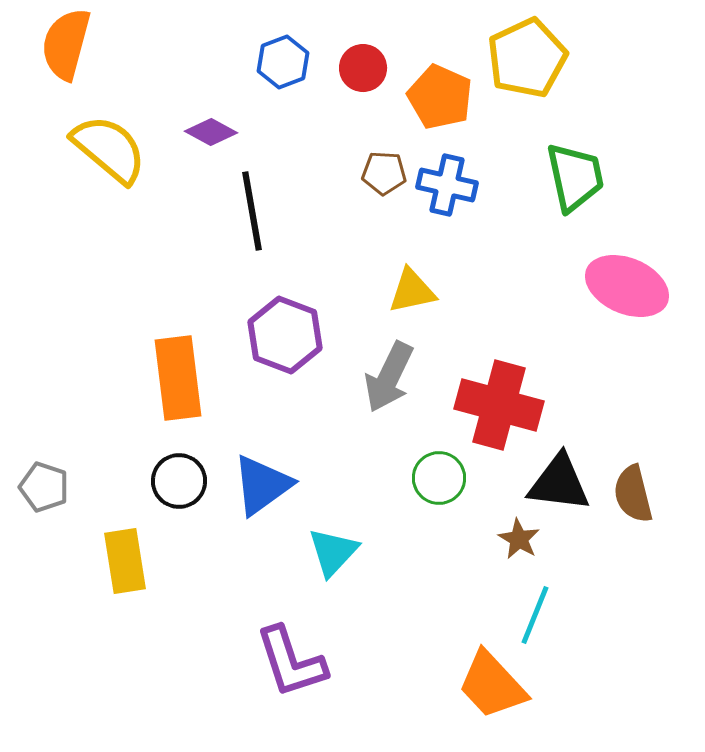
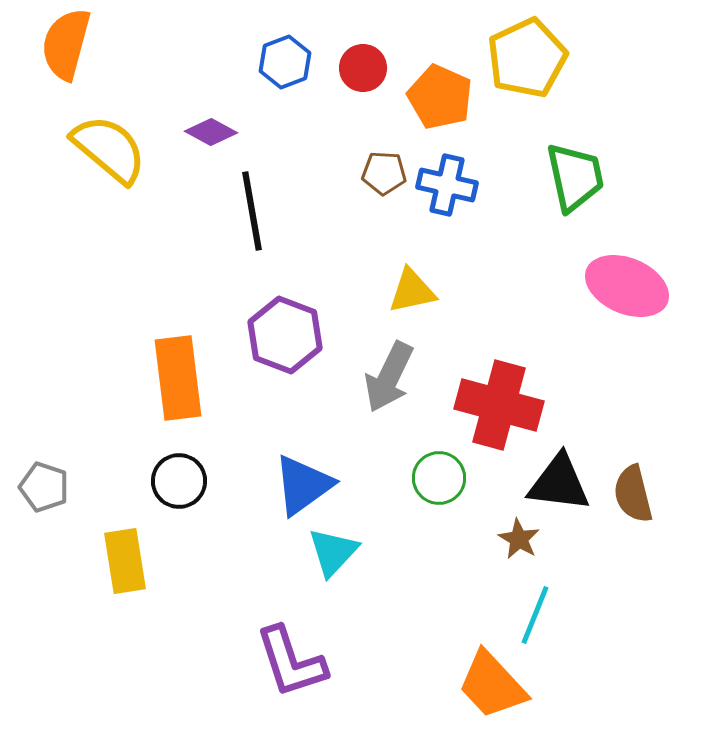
blue hexagon: moved 2 px right
blue triangle: moved 41 px right
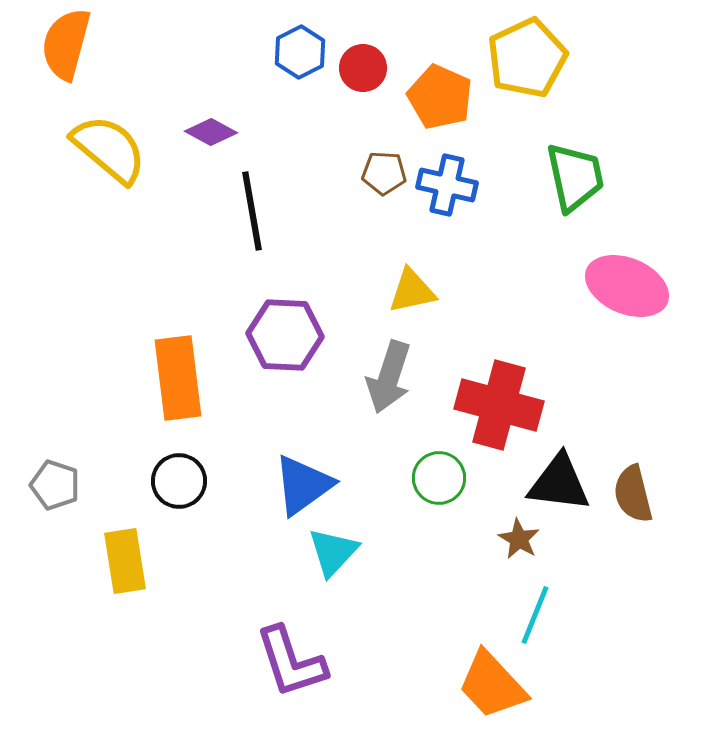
blue hexagon: moved 15 px right, 10 px up; rotated 6 degrees counterclockwise
purple hexagon: rotated 18 degrees counterclockwise
gray arrow: rotated 8 degrees counterclockwise
gray pentagon: moved 11 px right, 2 px up
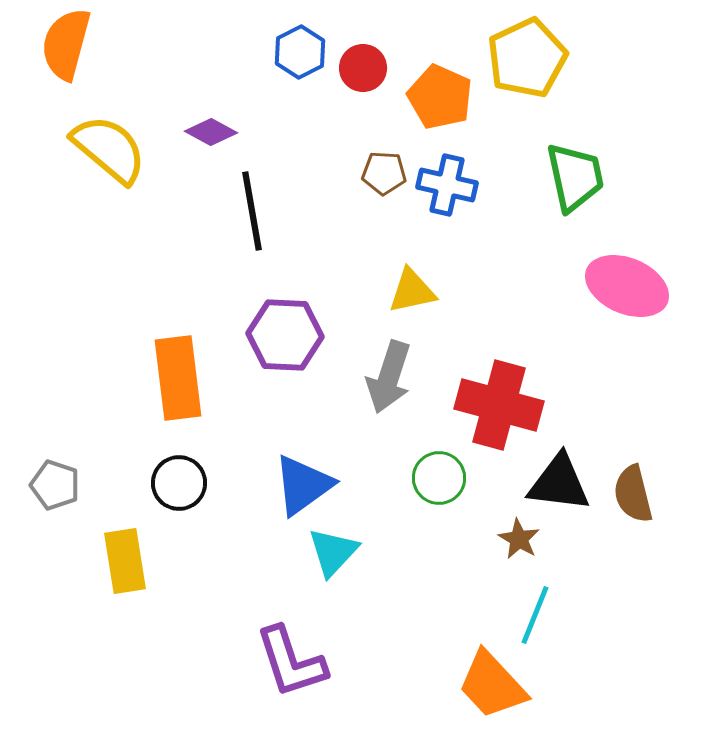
black circle: moved 2 px down
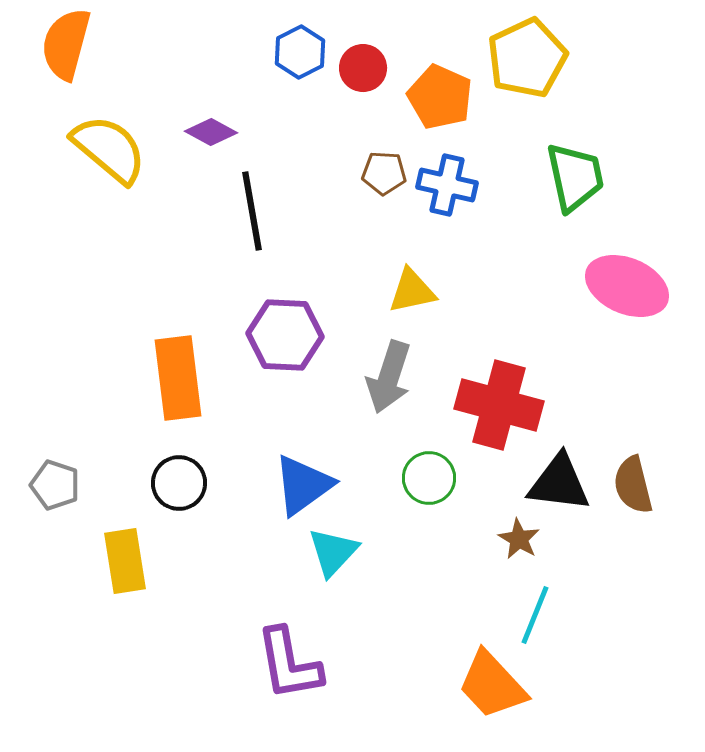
green circle: moved 10 px left
brown semicircle: moved 9 px up
purple L-shape: moved 2 px left, 2 px down; rotated 8 degrees clockwise
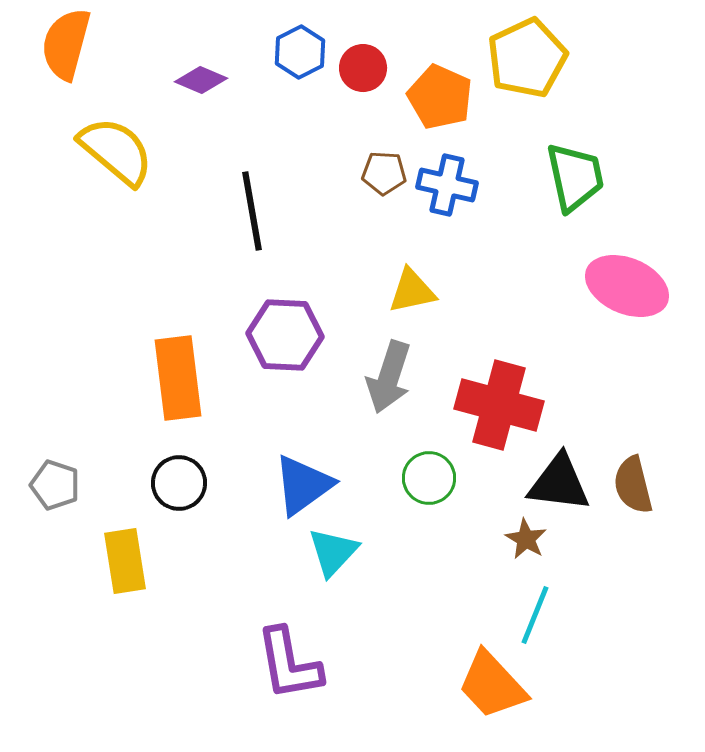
purple diamond: moved 10 px left, 52 px up; rotated 6 degrees counterclockwise
yellow semicircle: moved 7 px right, 2 px down
brown star: moved 7 px right
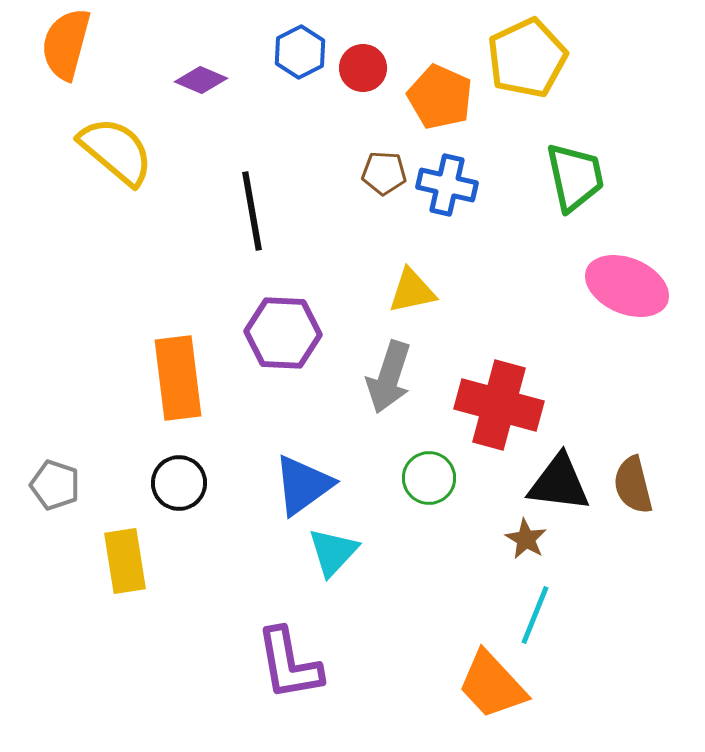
purple hexagon: moved 2 px left, 2 px up
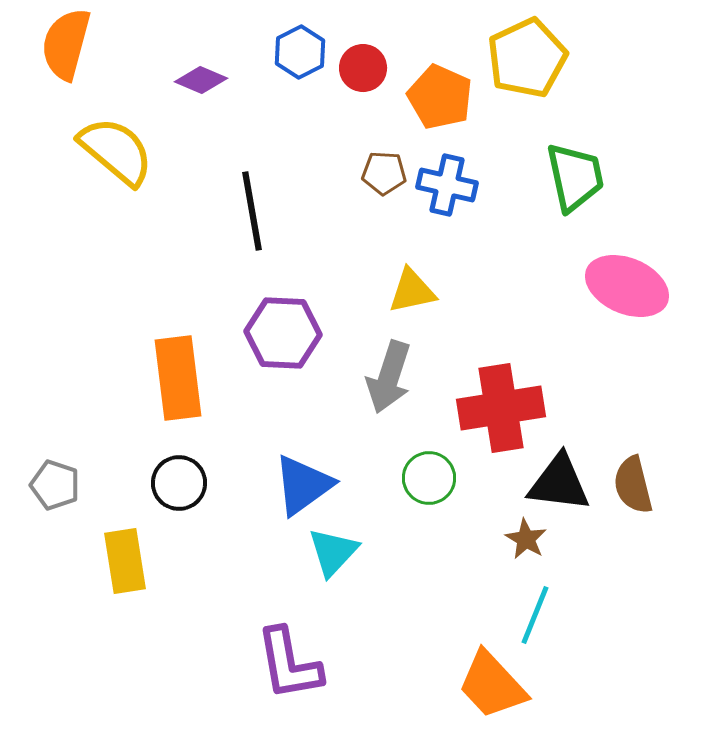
red cross: moved 2 px right, 3 px down; rotated 24 degrees counterclockwise
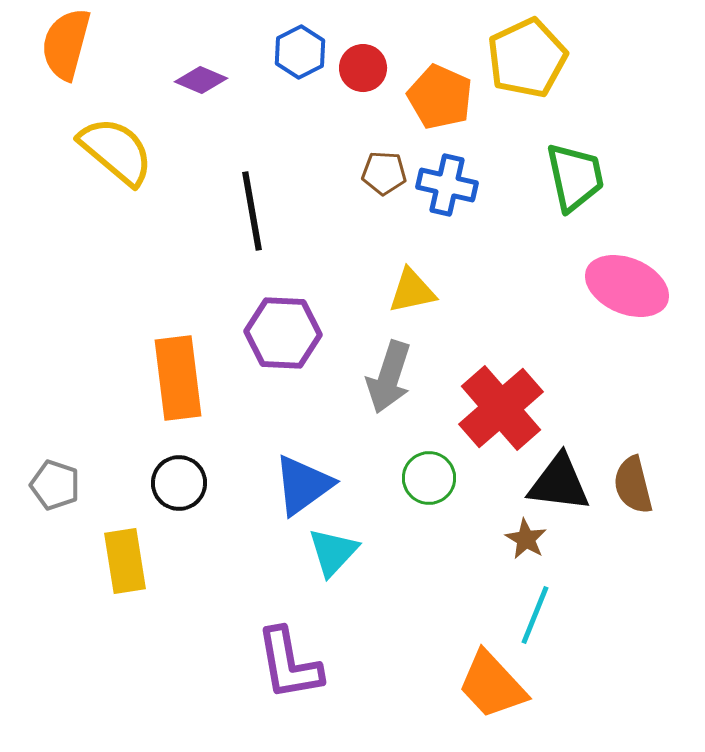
red cross: rotated 32 degrees counterclockwise
